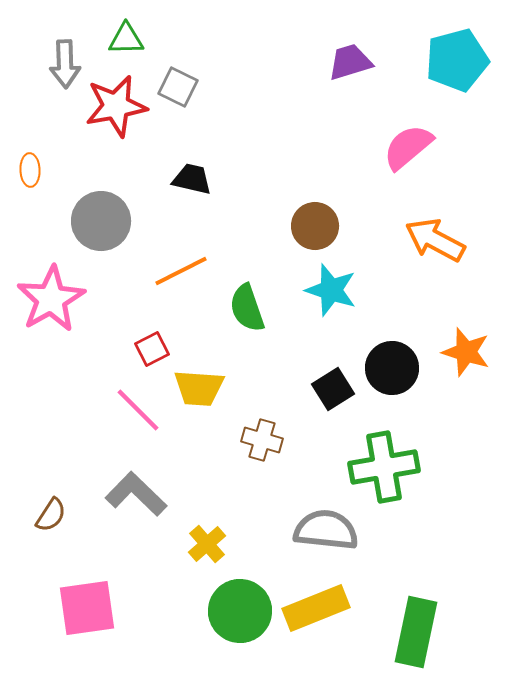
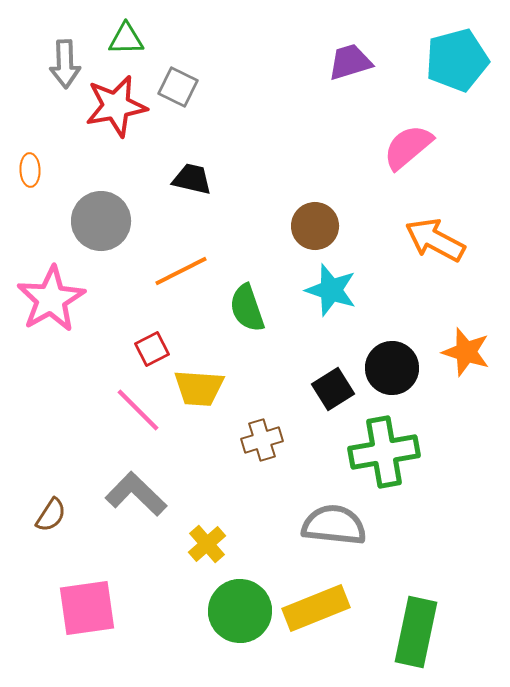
brown cross: rotated 33 degrees counterclockwise
green cross: moved 15 px up
gray semicircle: moved 8 px right, 5 px up
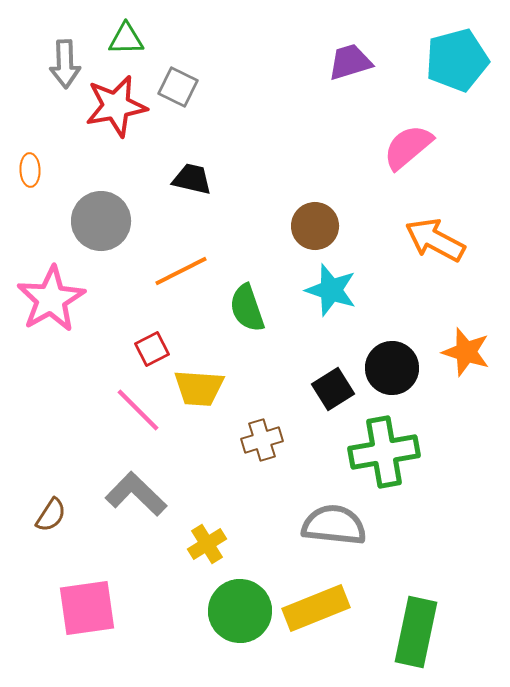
yellow cross: rotated 9 degrees clockwise
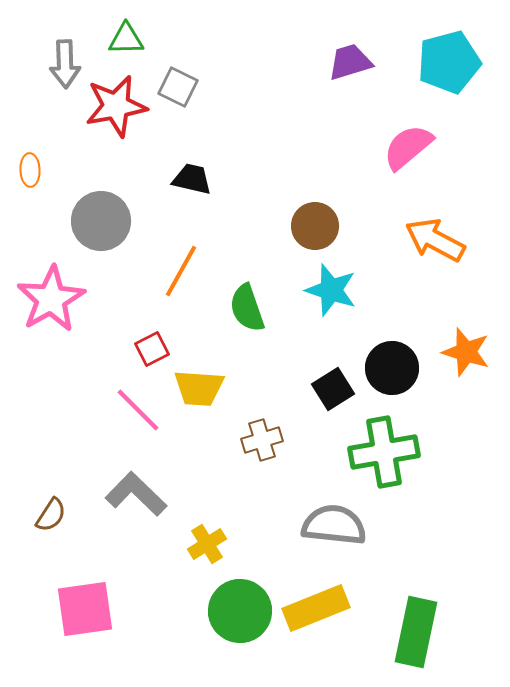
cyan pentagon: moved 8 px left, 2 px down
orange line: rotated 34 degrees counterclockwise
pink square: moved 2 px left, 1 px down
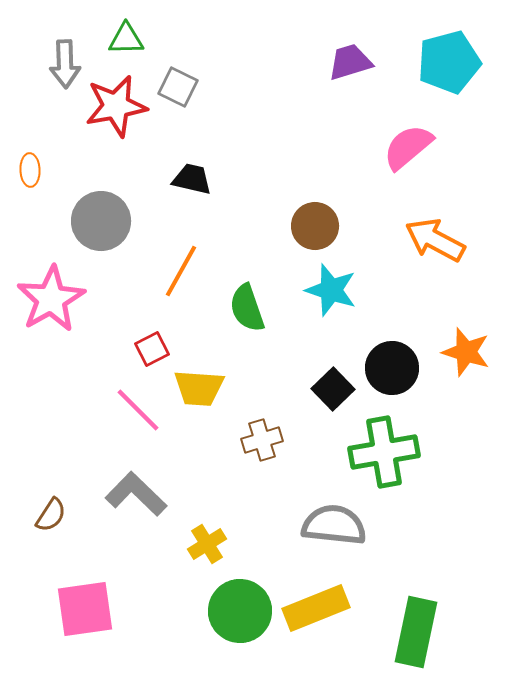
black square: rotated 12 degrees counterclockwise
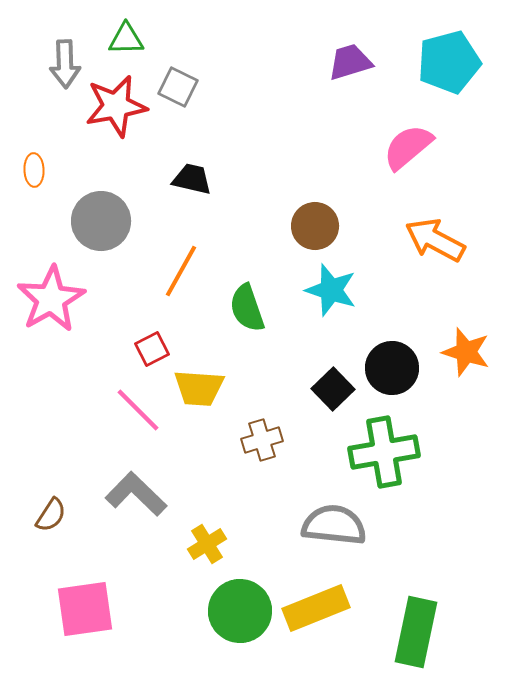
orange ellipse: moved 4 px right
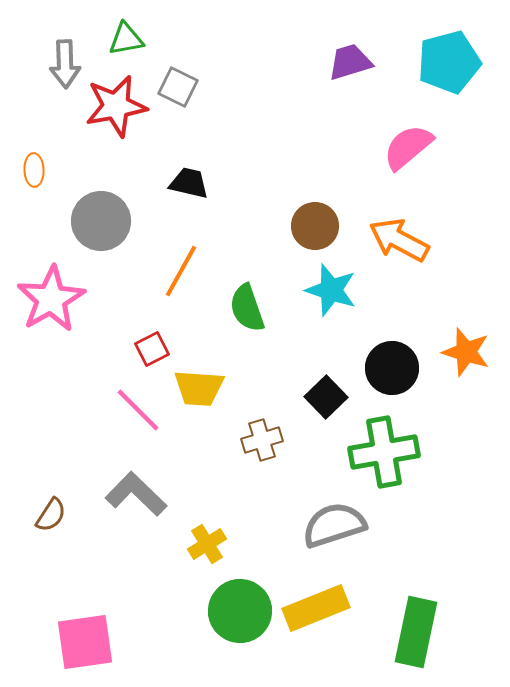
green triangle: rotated 9 degrees counterclockwise
black trapezoid: moved 3 px left, 4 px down
orange arrow: moved 36 px left
black square: moved 7 px left, 8 px down
gray semicircle: rotated 24 degrees counterclockwise
pink square: moved 33 px down
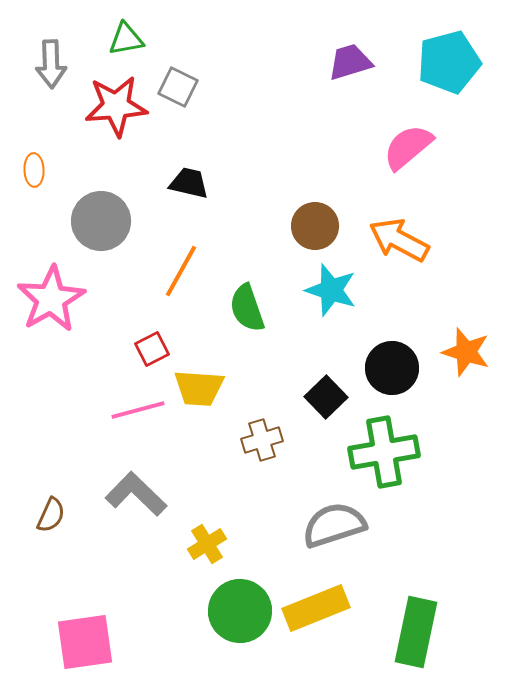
gray arrow: moved 14 px left
red star: rotated 6 degrees clockwise
pink line: rotated 60 degrees counterclockwise
brown semicircle: rotated 9 degrees counterclockwise
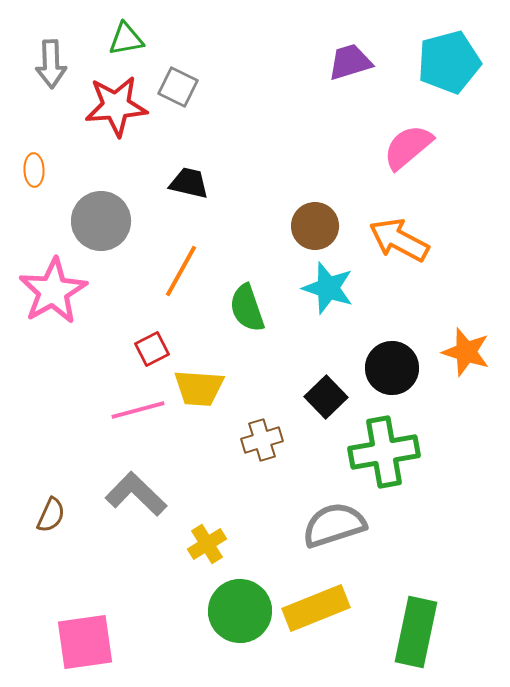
cyan star: moved 3 px left, 2 px up
pink star: moved 2 px right, 8 px up
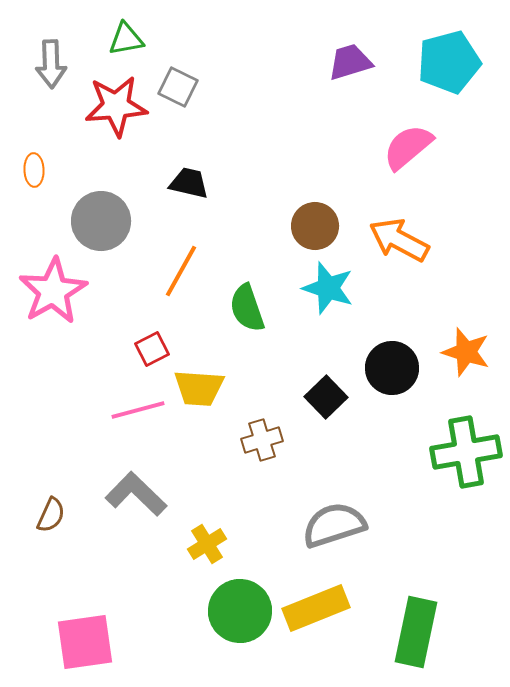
green cross: moved 82 px right
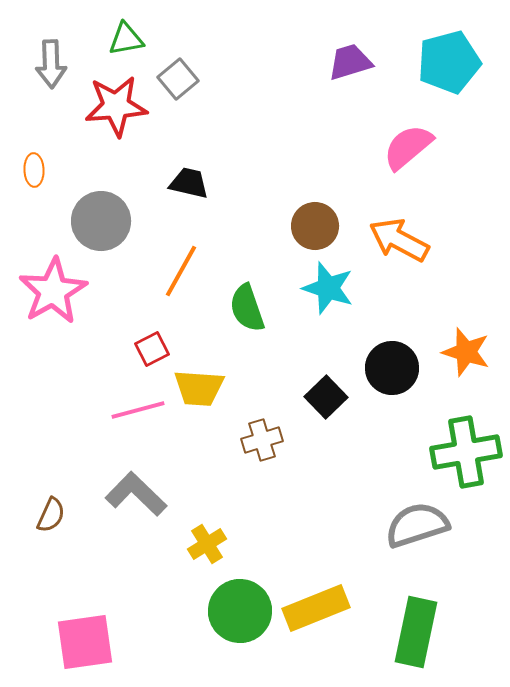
gray square: moved 8 px up; rotated 24 degrees clockwise
gray semicircle: moved 83 px right
